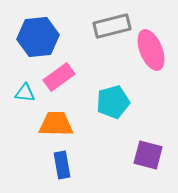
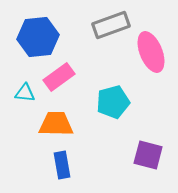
gray rectangle: moved 1 px left, 1 px up; rotated 6 degrees counterclockwise
pink ellipse: moved 2 px down
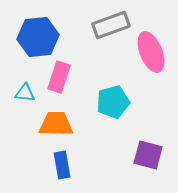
pink rectangle: rotated 36 degrees counterclockwise
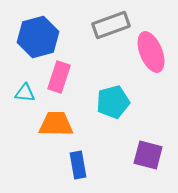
blue hexagon: rotated 9 degrees counterclockwise
blue rectangle: moved 16 px right
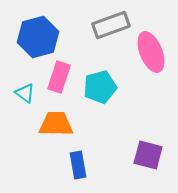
cyan triangle: rotated 30 degrees clockwise
cyan pentagon: moved 13 px left, 15 px up
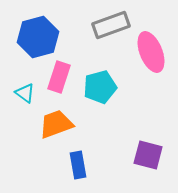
orange trapezoid: rotated 21 degrees counterclockwise
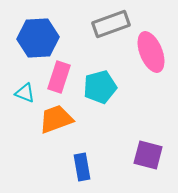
gray rectangle: moved 1 px up
blue hexagon: moved 1 px down; rotated 12 degrees clockwise
cyan triangle: rotated 15 degrees counterclockwise
orange trapezoid: moved 5 px up
blue rectangle: moved 4 px right, 2 px down
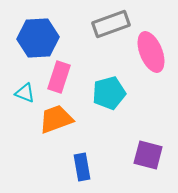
cyan pentagon: moved 9 px right, 6 px down
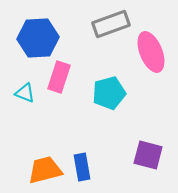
orange trapezoid: moved 11 px left, 51 px down; rotated 6 degrees clockwise
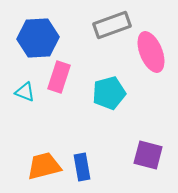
gray rectangle: moved 1 px right, 1 px down
cyan triangle: moved 1 px up
orange trapezoid: moved 1 px left, 4 px up
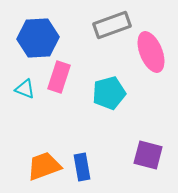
cyan triangle: moved 3 px up
orange trapezoid: rotated 6 degrees counterclockwise
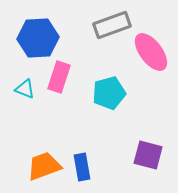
pink ellipse: rotated 15 degrees counterclockwise
